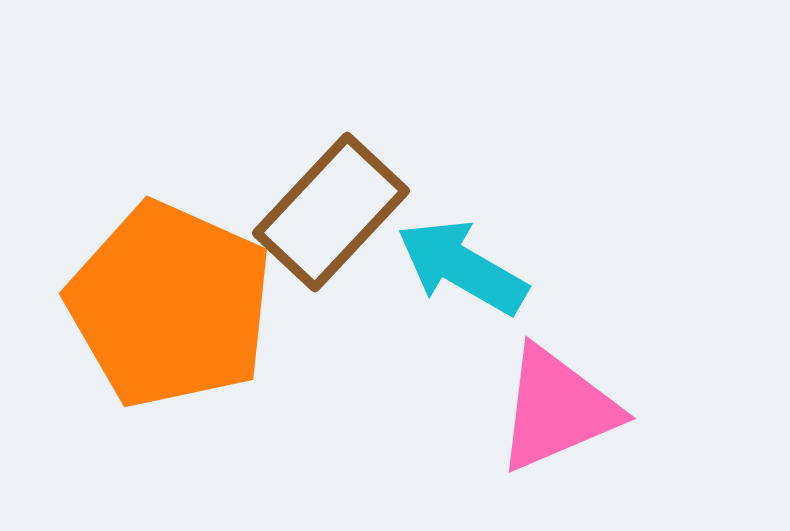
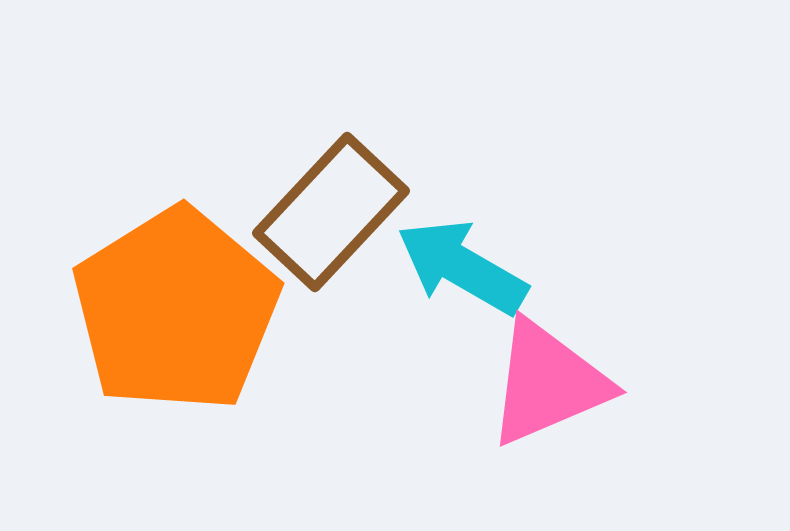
orange pentagon: moved 6 px right, 5 px down; rotated 16 degrees clockwise
pink triangle: moved 9 px left, 26 px up
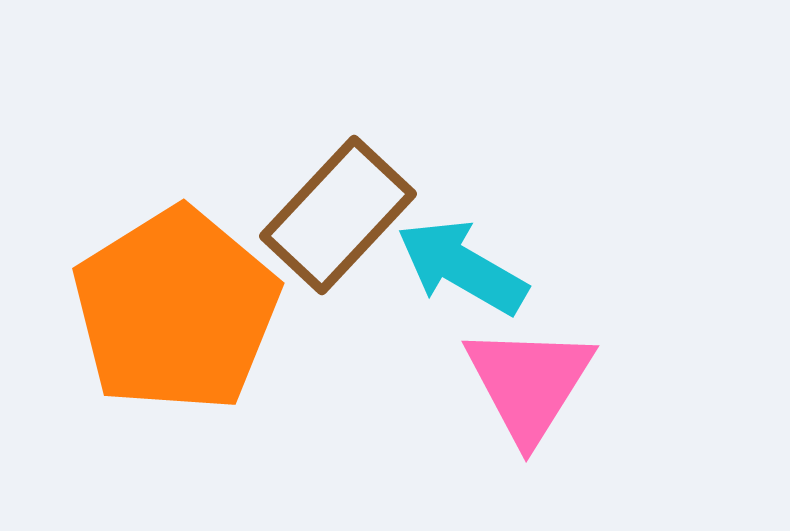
brown rectangle: moved 7 px right, 3 px down
pink triangle: moved 19 px left; rotated 35 degrees counterclockwise
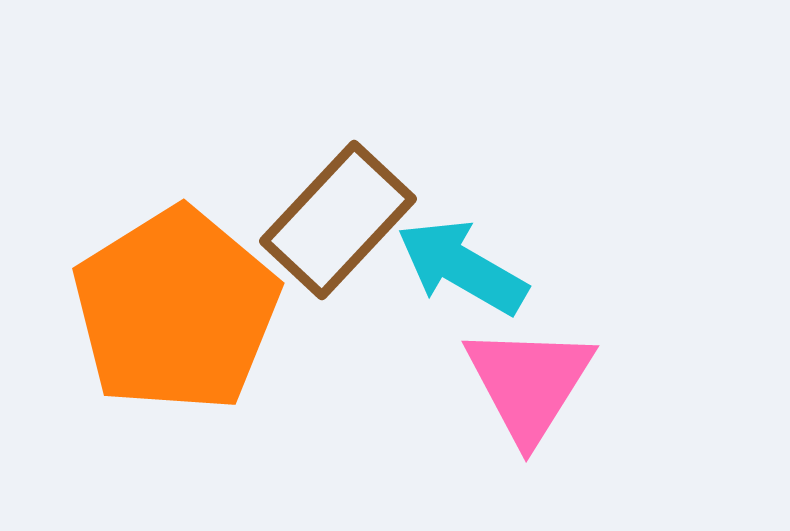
brown rectangle: moved 5 px down
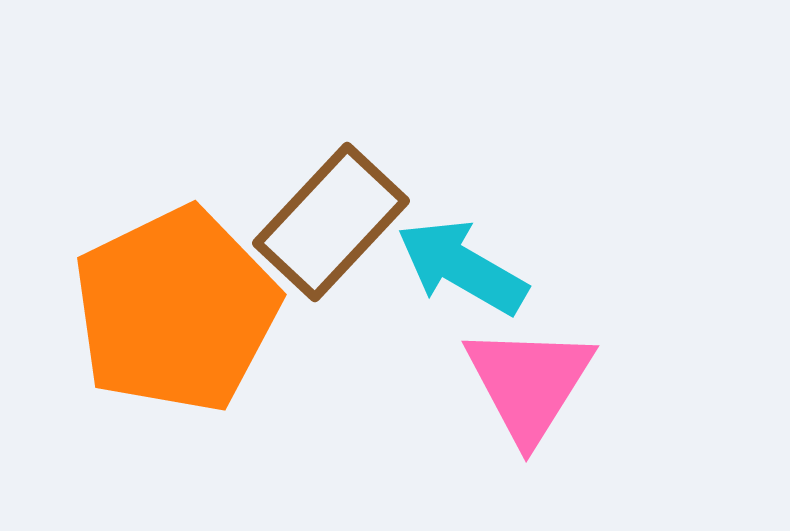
brown rectangle: moved 7 px left, 2 px down
orange pentagon: rotated 6 degrees clockwise
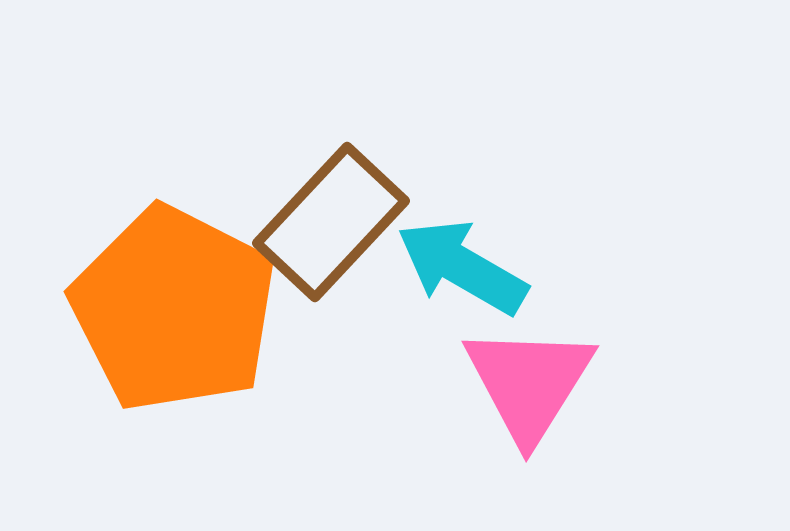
orange pentagon: moved 2 px left, 1 px up; rotated 19 degrees counterclockwise
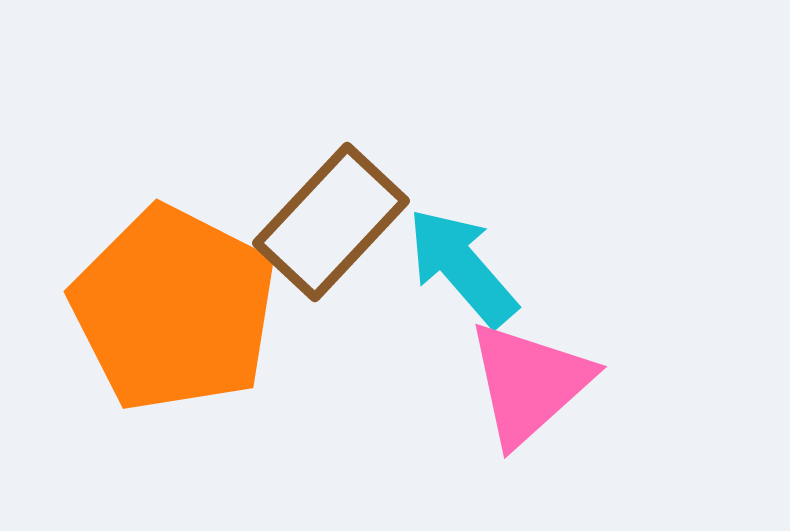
cyan arrow: rotated 19 degrees clockwise
pink triangle: rotated 16 degrees clockwise
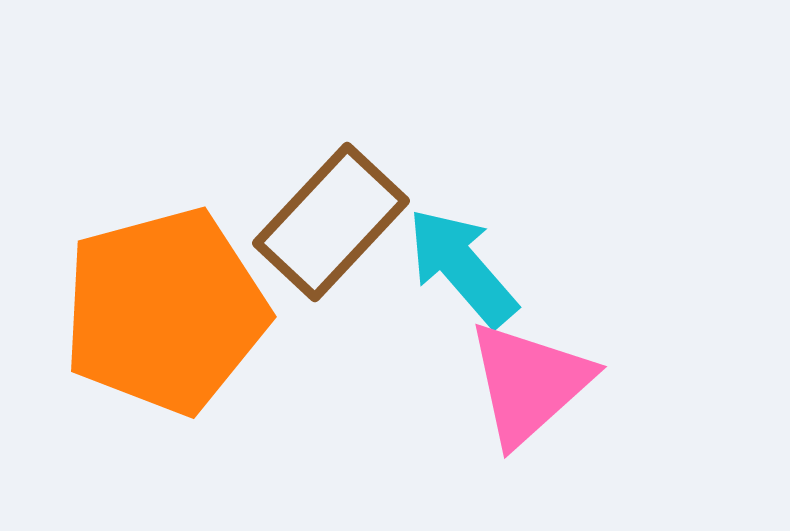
orange pentagon: moved 9 px left, 2 px down; rotated 30 degrees clockwise
